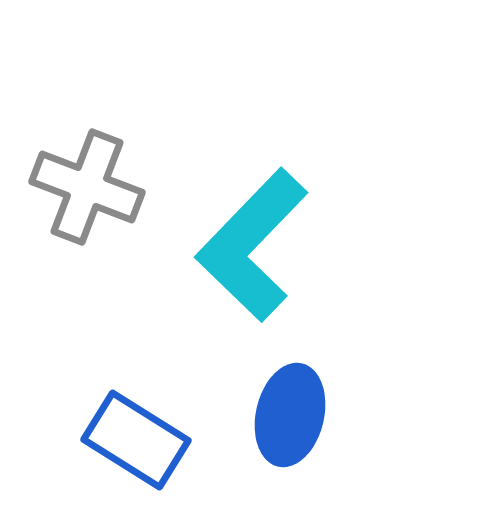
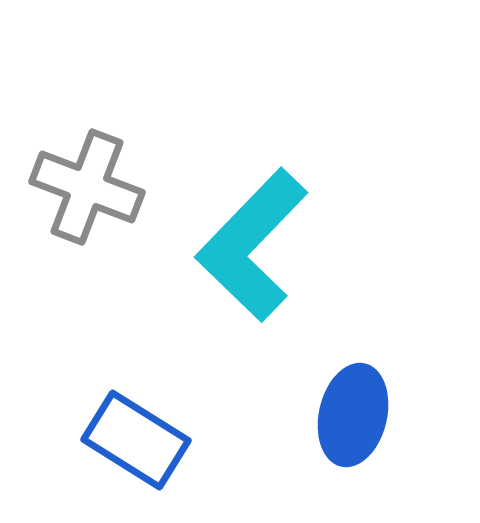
blue ellipse: moved 63 px right
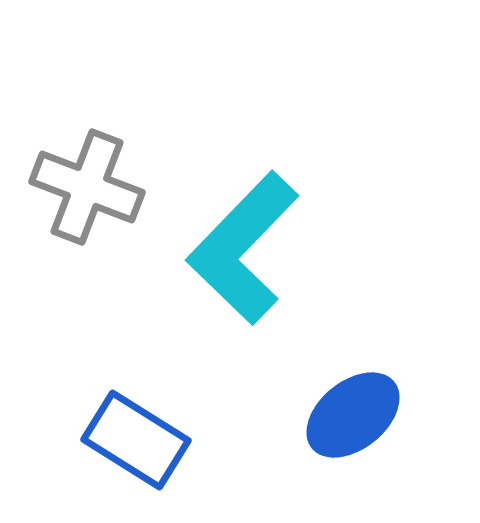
cyan L-shape: moved 9 px left, 3 px down
blue ellipse: rotated 38 degrees clockwise
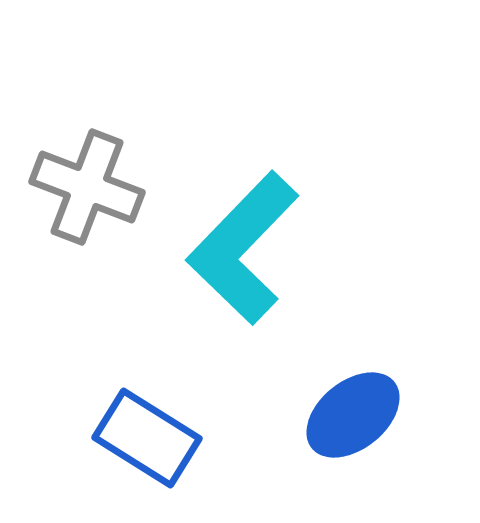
blue rectangle: moved 11 px right, 2 px up
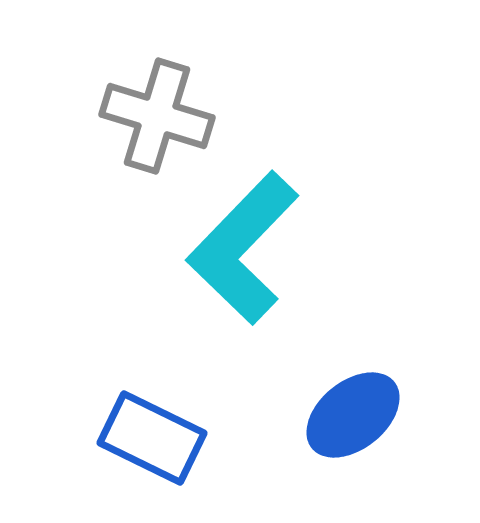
gray cross: moved 70 px right, 71 px up; rotated 4 degrees counterclockwise
blue rectangle: moved 5 px right; rotated 6 degrees counterclockwise
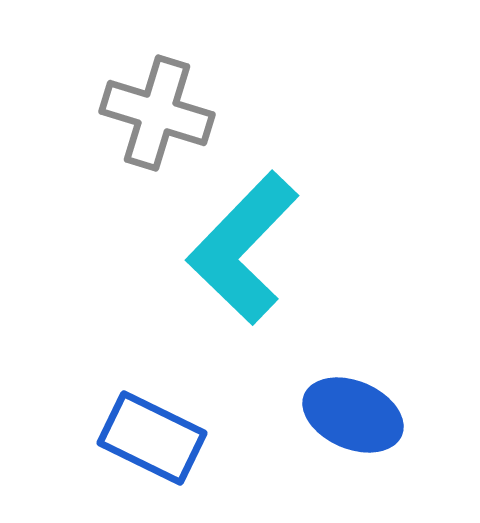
gray cross: moved 3 px up
blue ellipse: rotated 62 degrees clockwise
